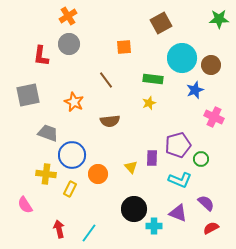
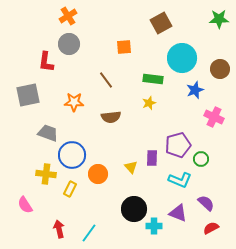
red L-shape: moved 5 px right, 6 px down
brown circle: moved 9 px right, 4 px down
orange star: rotated 24 degrees counterclockwise
brown semicircle: moved 1 px right, 4 px up
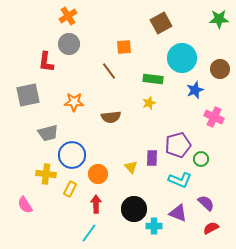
brown line: moved 3 px right, 9 px up
gray trapezoid: rotated 145 degrees clockwise
red arrow: moved 37 px right, 25 px up; rotated 12 degrees clockwise
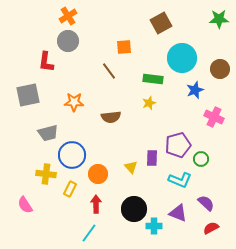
gray circle: moved 1 px left, 3 px up
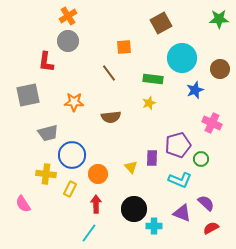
brown line: moved 2 px down
pink cross: moved 2 px left, 6 px down
pink semicircle: moved 2 px left, 1 px up
purple triangle: moved 4 px right
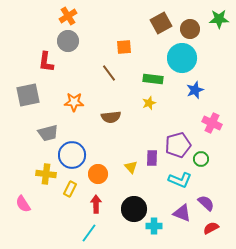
brown circle: moved 30 px left, 40 px up
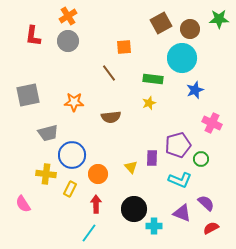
red L-shape: moved 13 px left, 26 px up
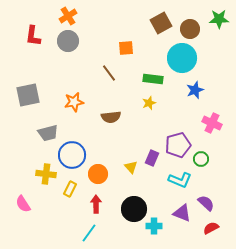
orange square: moved 2 px right, 1 px down
orange star: rotated 12 degrees counterclockwise
purple rectangle: rotated 21 degrees clockwise
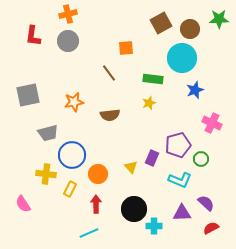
orange cross: moved 2 px up; rotated 18 degrees clockwise
brown semicircle: moved 1 px left, 2 px up
purple triangle: rotated 24 degrees counterclockwise
cyan line: rotated 30 degrees clockwise
